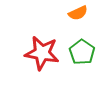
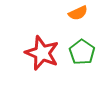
red star: rotated 12 degrees clockwise
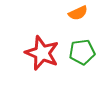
green pentagon: rotated 30 degrees clockwise
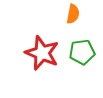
orange semicircle: moved 5 px left, 1 px down; rotated 54 degrees counterclockwise
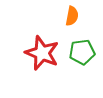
orange semicircle: moved 1 px left, 2 px down
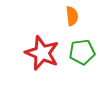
orange semicircle: rotated 18 degrees counterclockwise
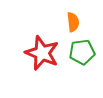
orange semicircle: moved 1 px right, 6 px down
